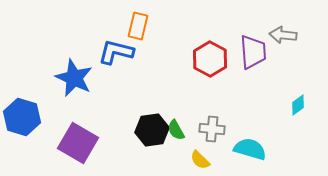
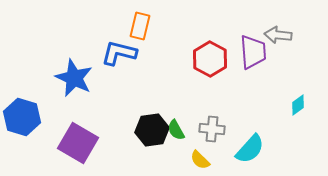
orange rectangle: moved 2 px right
gray arrow: moved 5 px left
blue L-shape: moved 3 px right, 1 px down
cyan semicircle: rotated 116 degrees clockwise
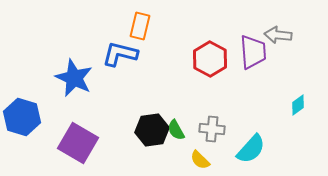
blue L-shape: moved 1 px right, 1 px down
cyan semicircle: moved 1 px right
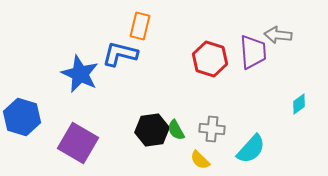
red hexagon: rotated 12 degrees counterclockwise
blue star: moved 6 px right, 4 px up
cyan diamond: moved 1 px right, 1 px up
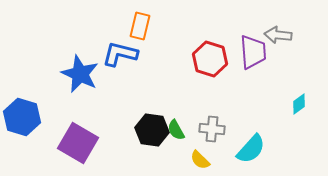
black hexagon: rotated 16 degrees clockwise
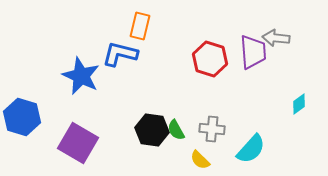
gray arrow: moved 2 px left, 3 px down
blue star: moved 1 px right, 2 px down
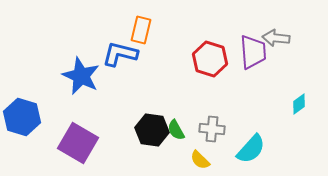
orange rectangle: moved 1 px right, 4 px down
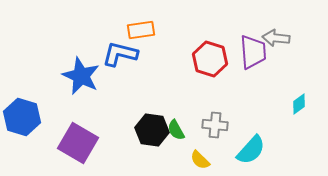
orange rectangle: rotated 68 degrees clockwise
gray cross: moved 3 px right, 4 px up
cyan semicircle: moved 1 px down
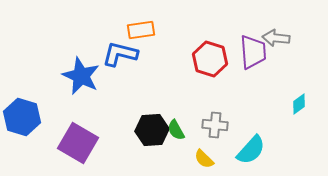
black hexagon: rotated 12 degrees counterclockwise
yellow semicircle: moved 4 px right, 1 px up
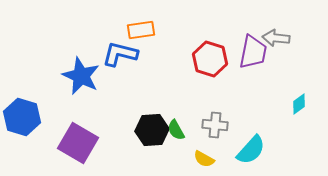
purple trapezoid: rotated 15 degrees clockwise
yellow semicircle: rotated 15 degrees counterclockwise
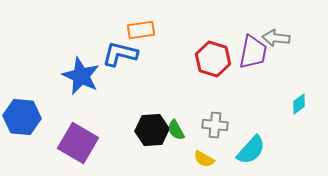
red hexagon: moved 3 px right
blue hexagon: rotated 12 degrees counterclockwise
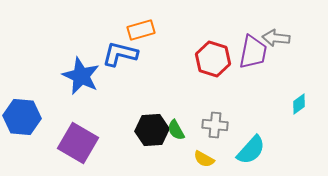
orange rectangle: rotated 8 degrees counterclockwise
